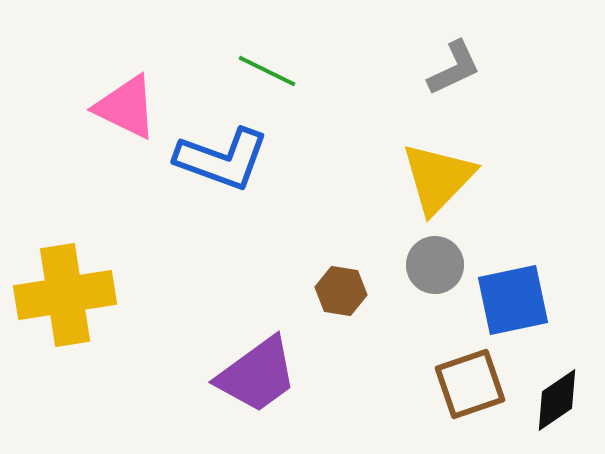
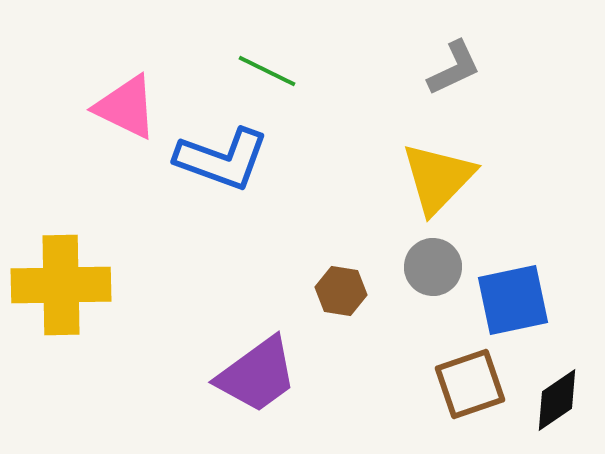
gray circle: moved 2 px left, 2 px down
yellow cross: moved 4 px left, 10 px up; rotated 8 degrees clockwise
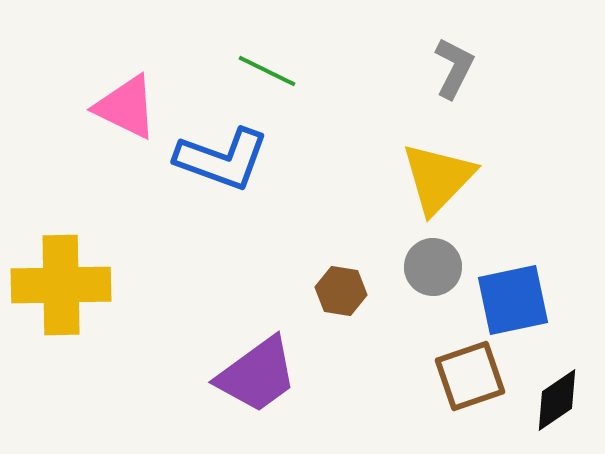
gray L-shape: rotated 38 degrees counterclockwise
brown square: moved 8 px up
